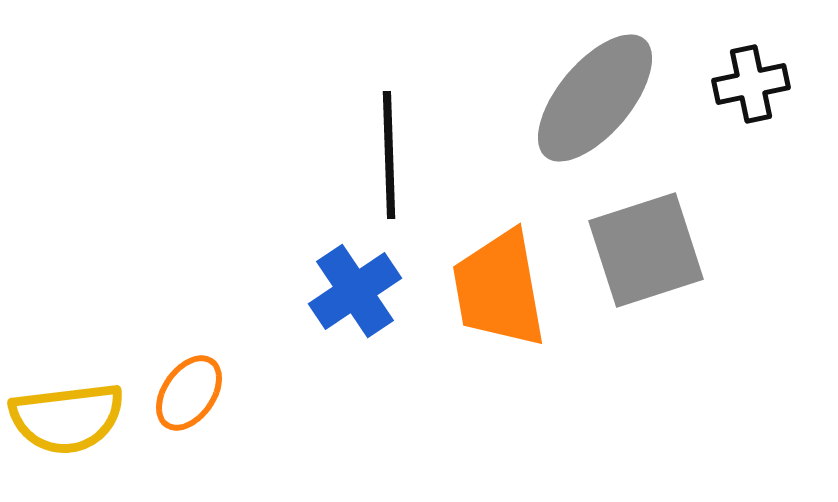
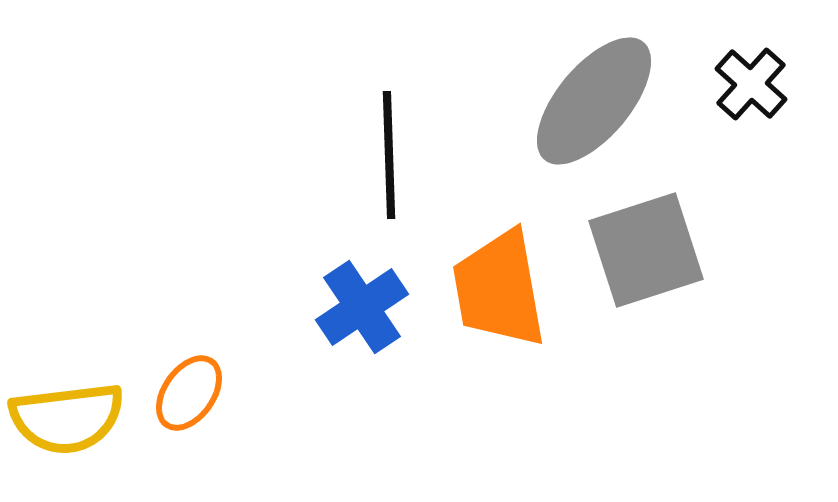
black cross: rotated 36 degrees counterclockwise
gray ellipse: moved 1 px left, 3 px down
blue cross: moved 7 px right, 16 px down
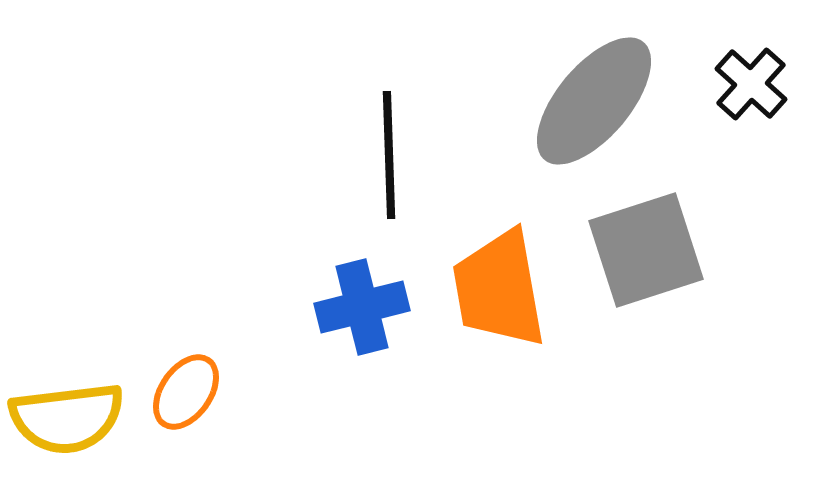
blue cross: rotated 20 degrees clockwise
orange ellipse: moved 3 px left, 1 px up
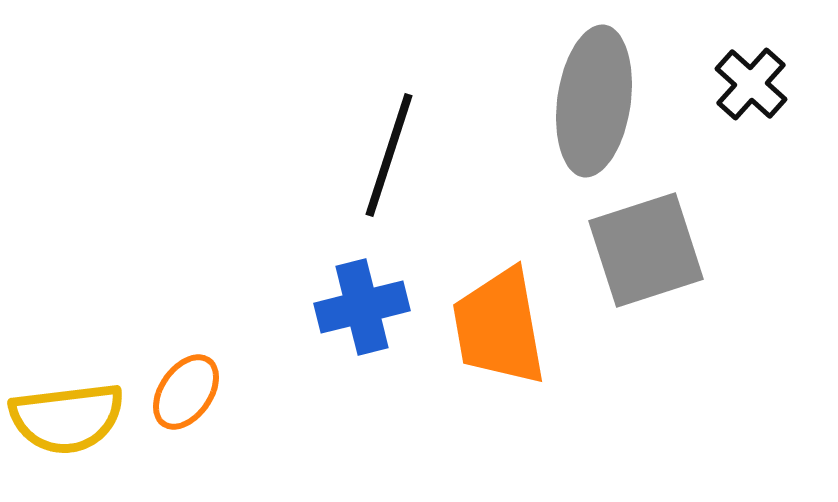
gray ellipse: rotated 32 degrees counterclockwise
black line: rotated 20 degrees clockwise
orange trapezoid: moved 38 px down
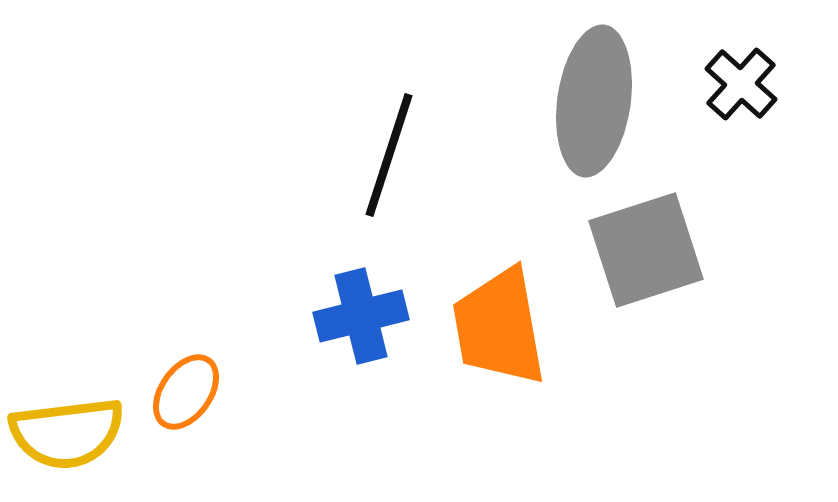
black cross: moved 10 px left
blue cross: moved 1 px left, 9 px down
yellow semicircle: moved 15 px down
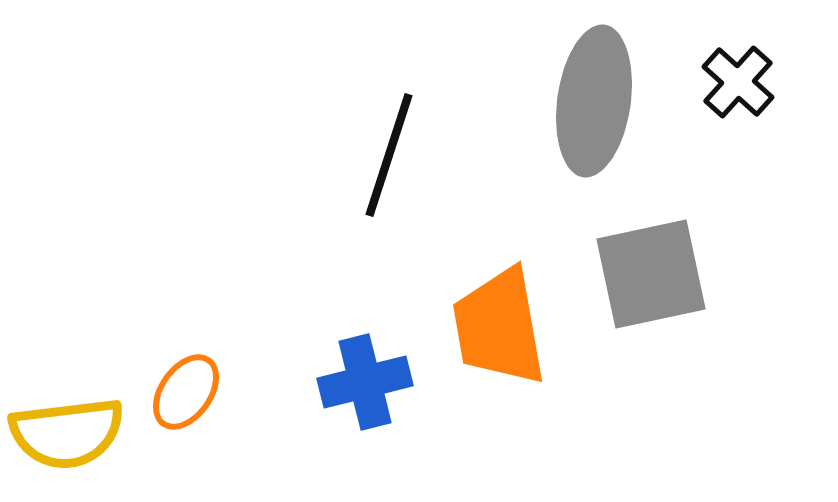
black cross: moved 3 px left, 2 px up
gray square: moved 5 px right, 24 px down; rotated 6 degrees clockwise
blue cross: moved 4 px right, 66 px down
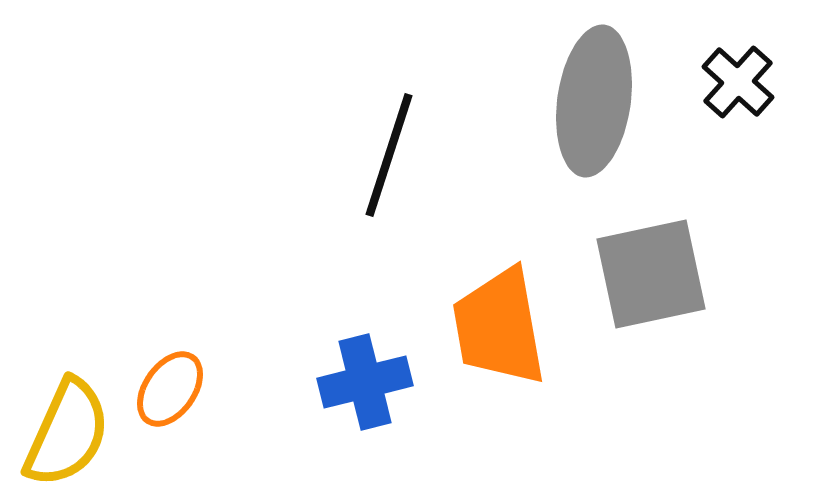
orange ellipse: moved 16 px left, 3 px up
yellow semicircle: rotated 59 degrees counterclockwise
